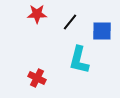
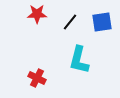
blue square: moved 9 px up; rotated 10 degrees counterclockwise
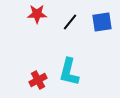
cyan L-shape: moved 10 px left, 12 px down
red cross: moved 1 px right, 2 px down; rotated 36 degrees clockwise
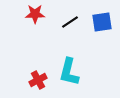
red star: moved 2 px left
black line: rotated 18 degrees clockwise
